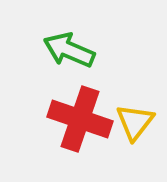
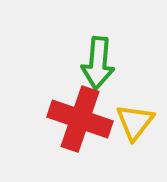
green arrow: moved 29 px right, 13 px down; rotated 108 degrees counterclockwise
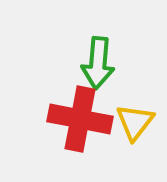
red cross: rotated 8 degrees counterclockwise
